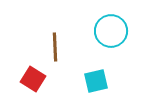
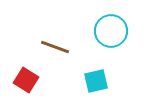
brown line: rotated 68 degrees counterclockwise
red square: moved 7 px left, 1 px down
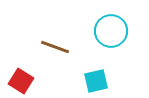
red square: moved 5 px left, 1 px down
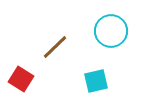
brown line: rotated 64 degrees counterclockwise
red square: moved 2 px up
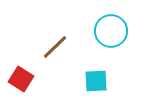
cyan square: rotated 10 degrees clockwise
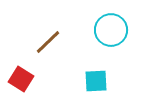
cyan circle: moved 1 px up
brown line: moved 7 px left, 5 px up
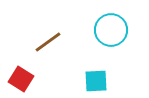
brown line: rotated 8 degrees clockwise
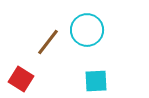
cyan circle: moved 24 px left
brown line: rotated 16 degrees counterclockwise
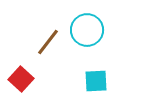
red square: rotated 10 degrees clockwise
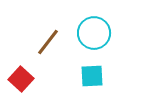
cyan circle: moved 7 px right, 3 px down
cyan square: moved 4 px left, 5 px up
